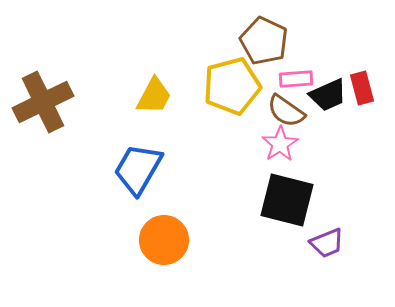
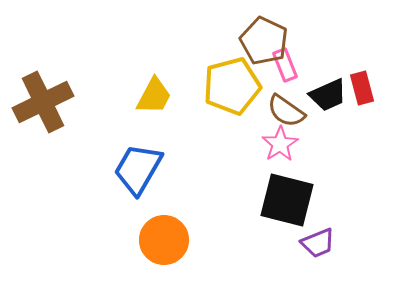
pink rectangle: moved 11 px left, 14 px up; rotated 72 degrees clockwise
purple trapezoid: moved 9 px left
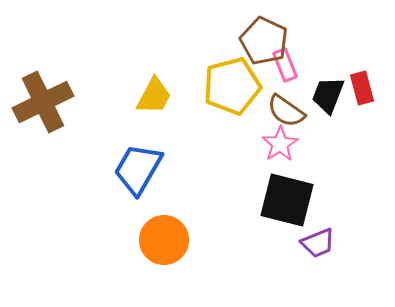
black trapezoid: rotated 135 degrees clockwise
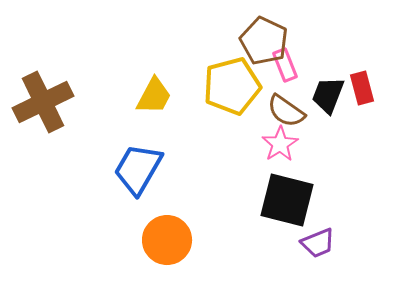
orange circle: moved 3 px right
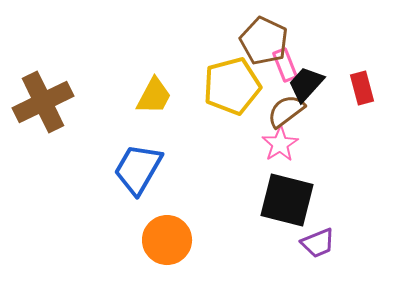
black trapezoid: moved 22 px left, 11 px up; rotated 21 degrees clockwise
brown semicircle: rotated 108 degrees clockwise
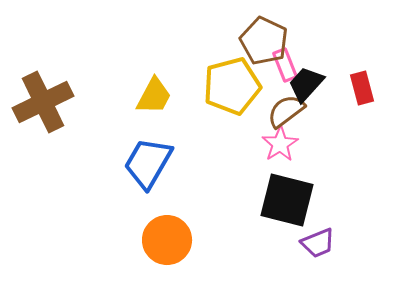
blue trapezoid: moved 10 px right, 6 px up
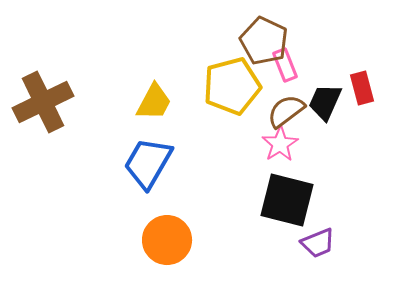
black trapezoid: moved 19 px right, 18 px down; rotated 18 degrees counterclockwise
yellow trapezoid: moved 6 px down
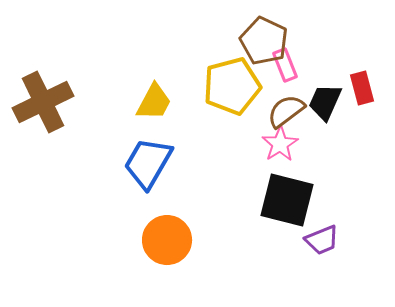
purple trapezoid: moved 4 px right, 3 px up
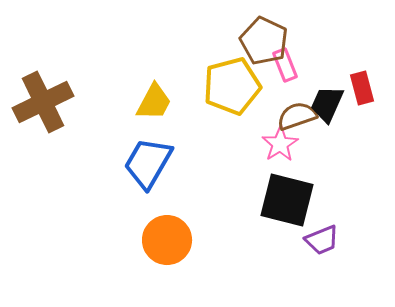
black trapezoid: moved 2 px right, 2 px down
brown semicircle: moved 11 px right, 5 px down; rotated 18 degrees clockwise
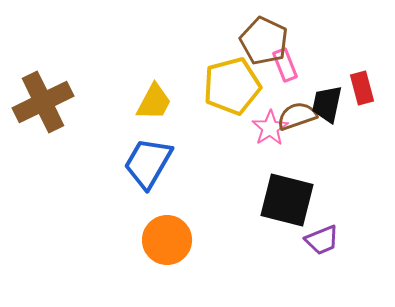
black trapezoid: rotated 12 degrees counterclockwise
pink star: moved 10 px left, 16 px up
